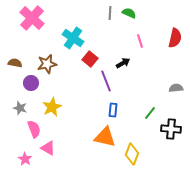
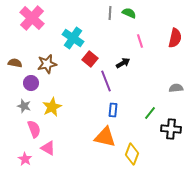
gray star: moved 4 px right, 2 px up
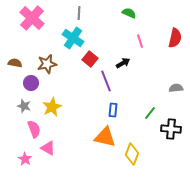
gray line: moved 31 px left
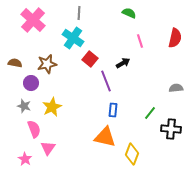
pink cross: moved 1 px right, 2 px down
pink triangle: rotated 35 degrees clockwise
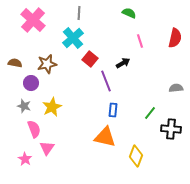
cyan cross: rotated 15 degrees clockwise
pink triangle: moved 1 px left
yellow diamond: moved 4 px right, 2 px down
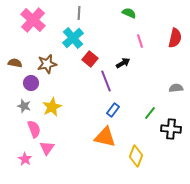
blue rectangle: rotated 32 degrees clockwise
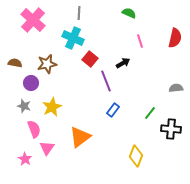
cyan cross: rotated 25 degrees counterclockwise
orange triangle: moved 25 px left; rotated 50 degrees counterclockwise
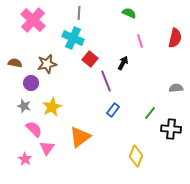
black arrow: rotated 32 degrees counterclockwise
pink semicircle: rotated 24 degrees counterclockwise
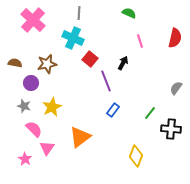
gray semicircle: rotated 48 degrees counterclockwise
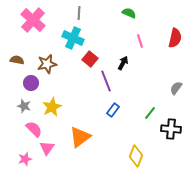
brown semicircle: moved 2 px right, 3 px up
pink star: rotated 24 degrees clockwise
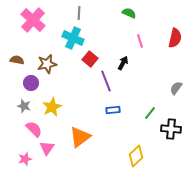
blue rectangle: rotated 48 degrees clockwise
yellow diamond: rotated 25 degrees clockwise
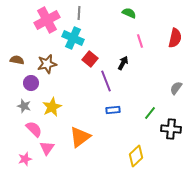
pink cross: moved 14 px right; rotated 20 degrees clockwise
